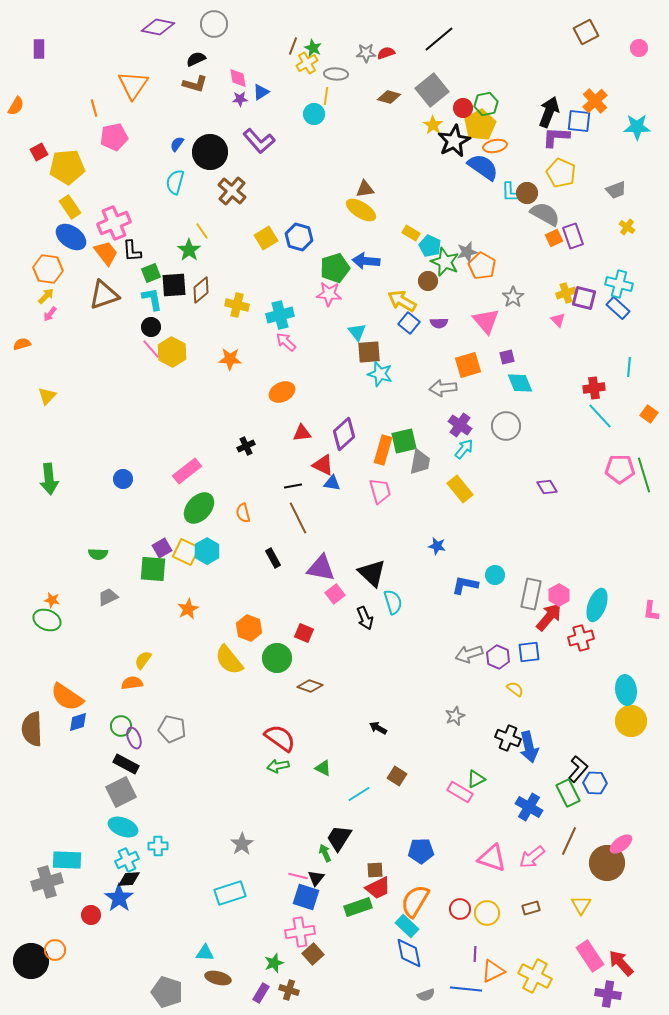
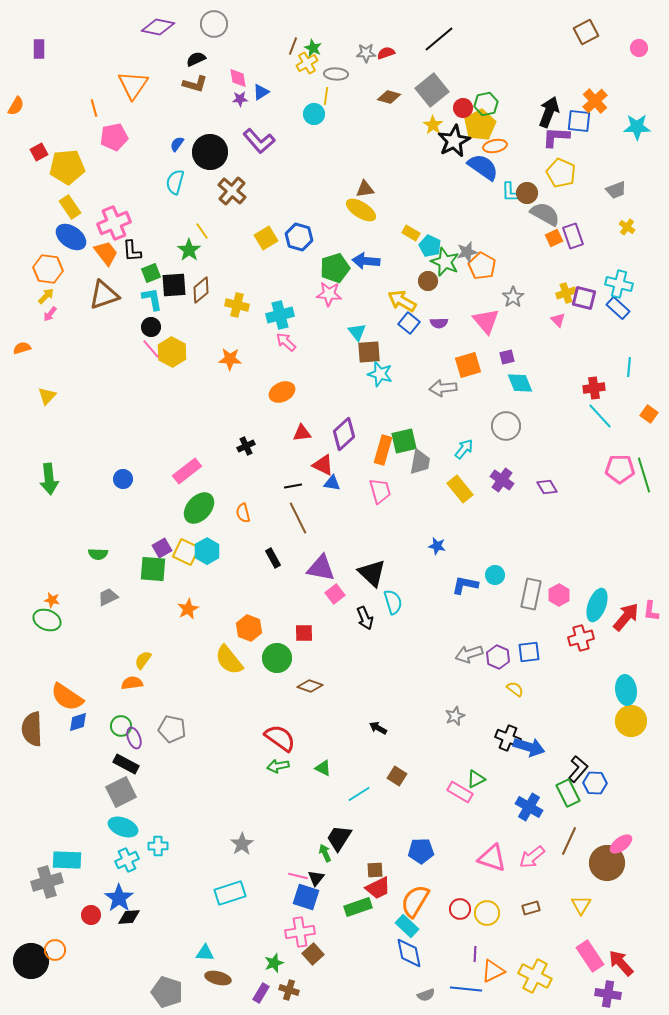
orange semicircle at (22, 344): moved 4 px down
purple cross at (460, 425): moved 42 px right, 55 px down
red arrow at (549, 617): moved 77 px right
red square at (304, 633): rotated 24 degrees counterclockwise
blue arrow at (529, 747): rotated 60 degrees counterclockwise
black diamond at (129, 879): moved 38 px down
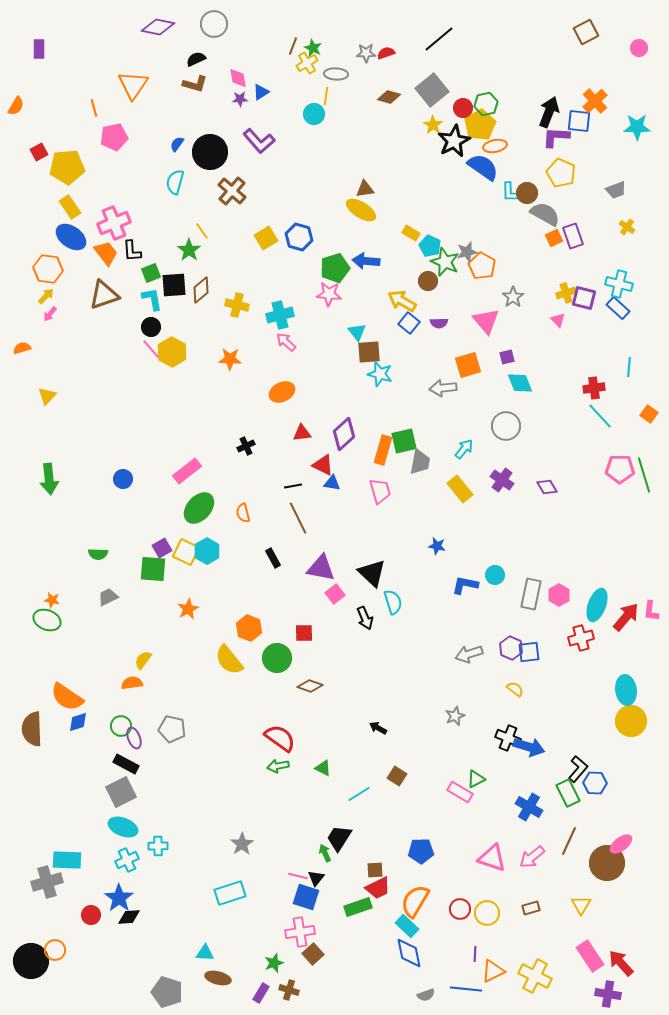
purple hexagon at (498, 657): moved 13 px right, 9 px up
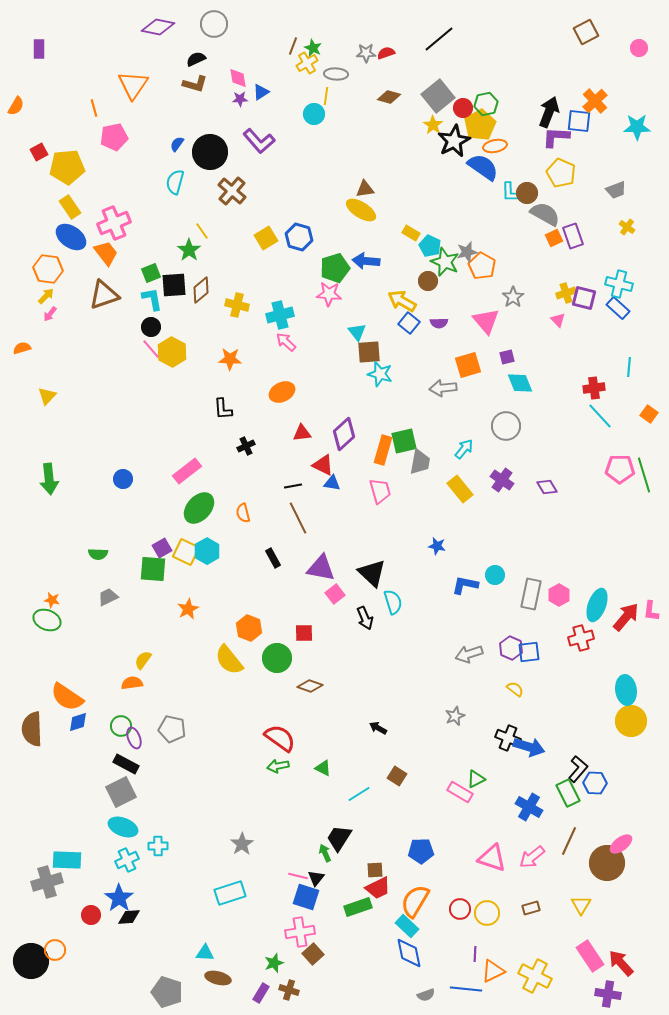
gray square at (432, 90): moved 6 px right, 6 px down
black L-shape at (132, 251): moved 91 px right, 158 px down
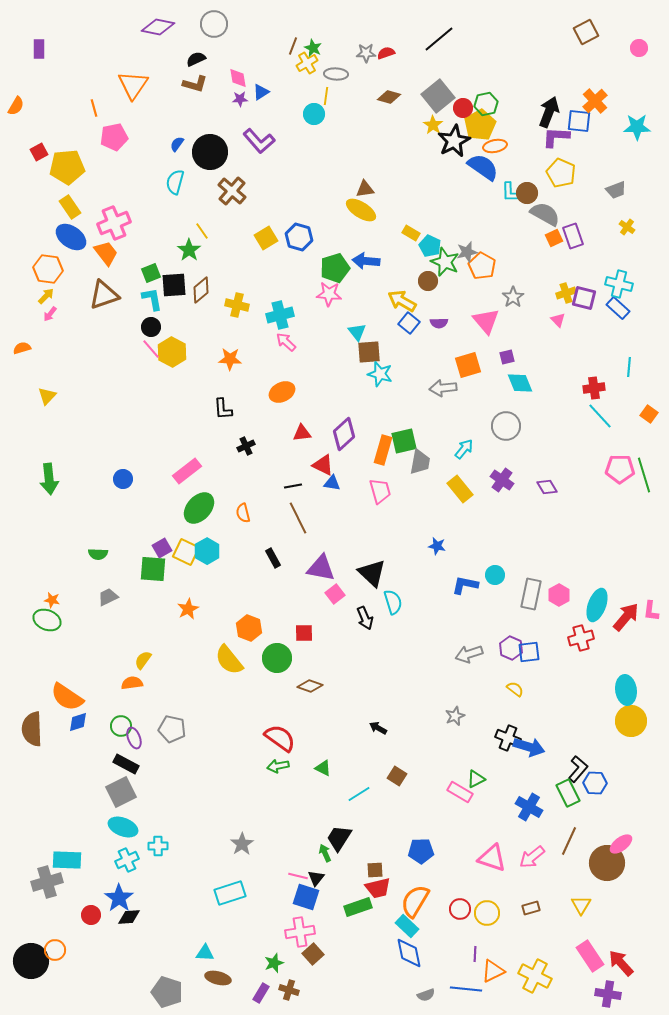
red trapezoid at (378, 888): rotated 12 degrees clockwise
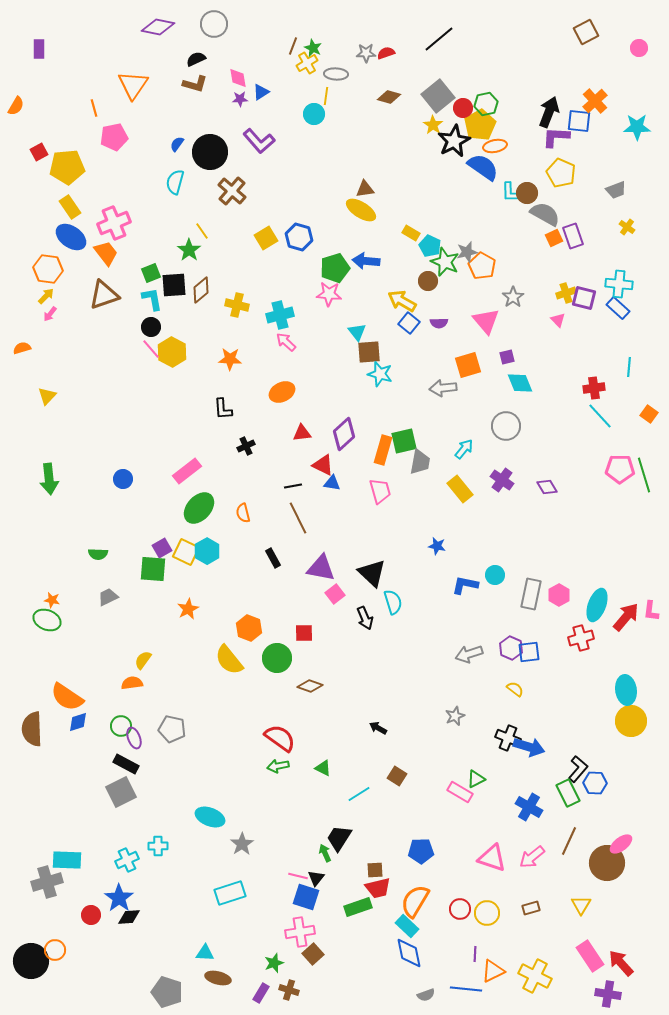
cyan cross at (619, 284): rotated 8 degrees counterclockwise
cyan ellipse at (123, 827): moved 87 px right, 10 px up
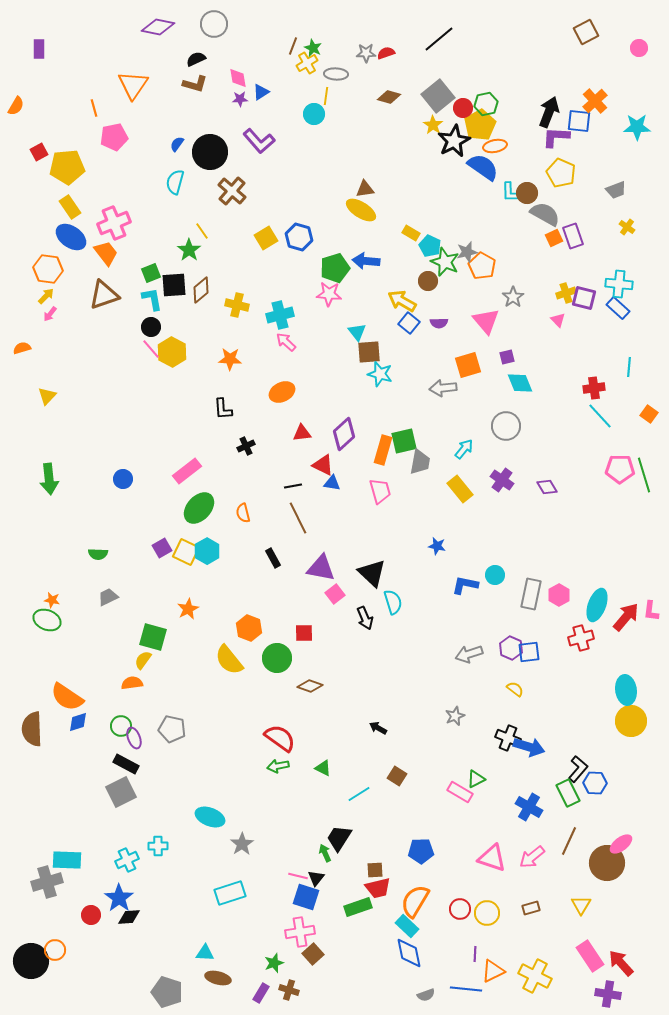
green square at (153, 569): moved 68 px down; rotated 12 degrees clockwise
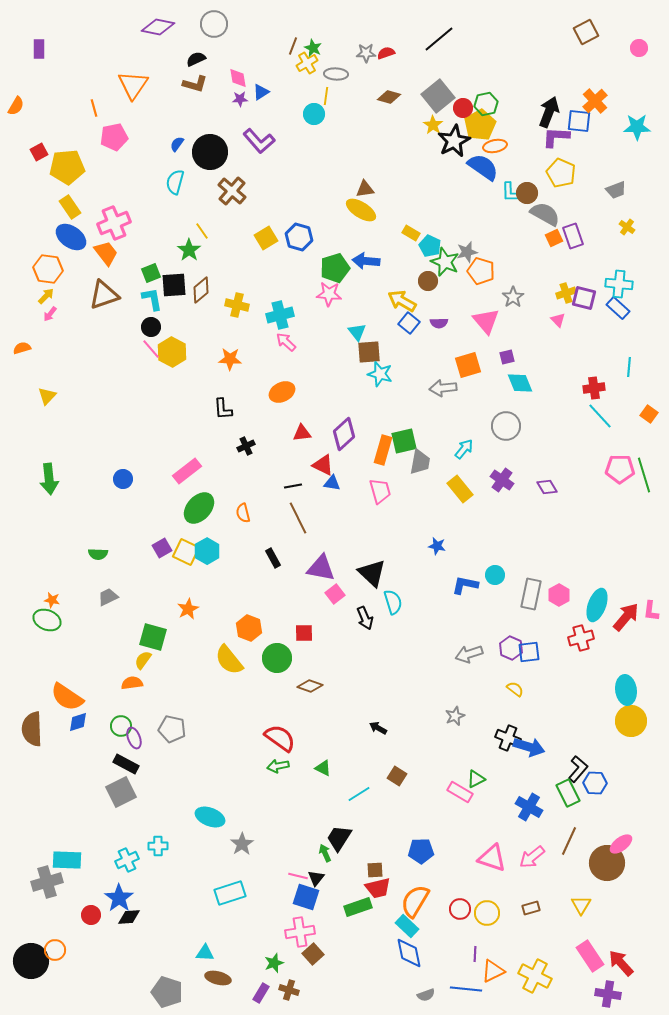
orange pentagon at (482, 266): moved 1 px left, 5 px down; rotated 12 degrees counterclockwise
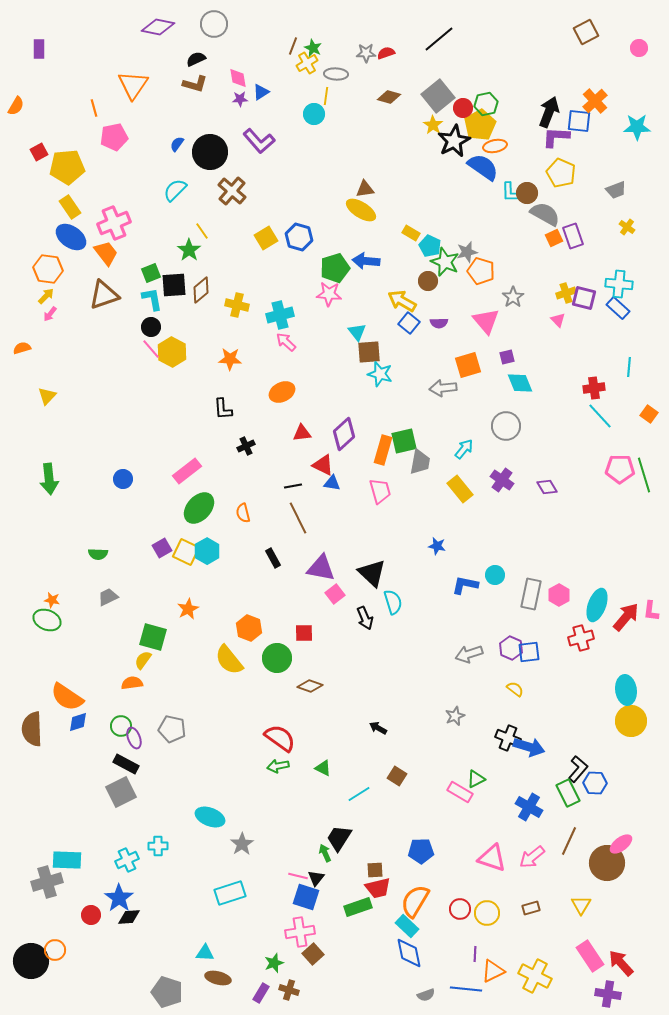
cyan semicircle at (175, 182): moved 8 px down; rotated 30 degrees clockwise
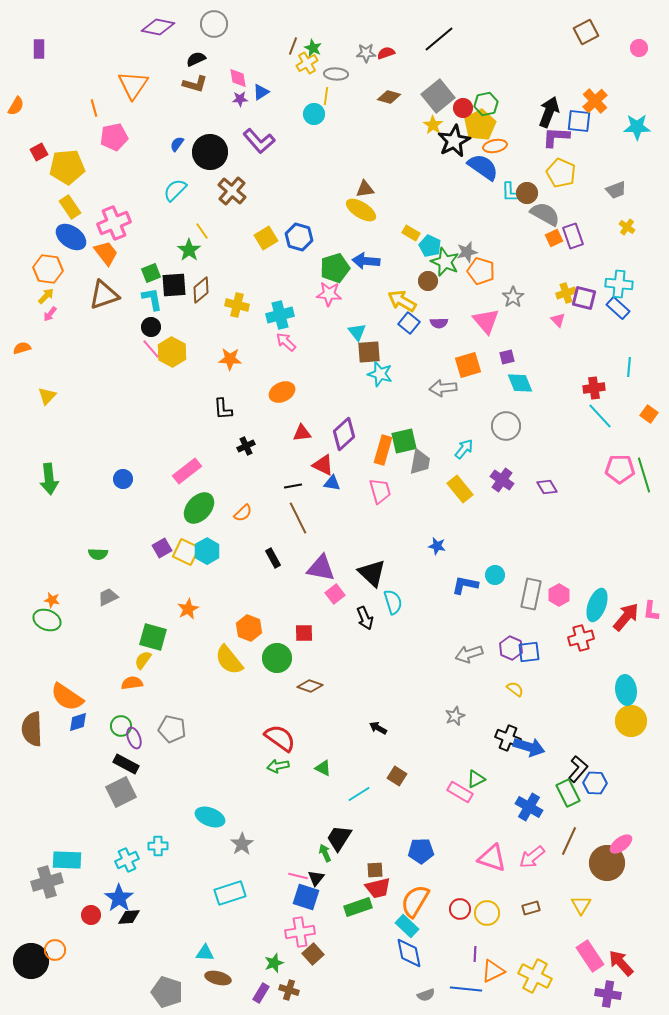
orange semicircle at (243, 513): rotated 120 degrees counterclockwise
